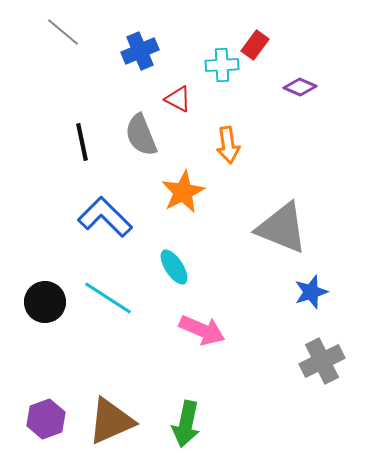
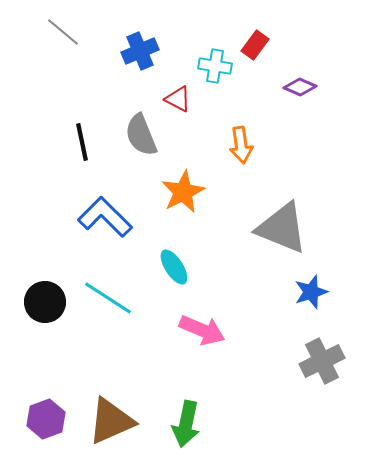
cyan cross: moved 7 px left, 1 px down; rotated 12 degrees clockwise
orange arrow: moved 13 px right
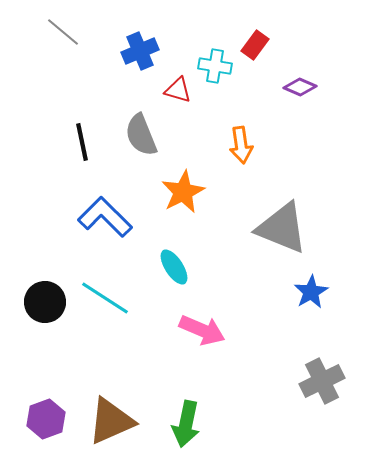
red triangle: moved 9 px up; rotated 12 degrees counterclockwise
blue star: rotated 12 degrees counterclockwise
cyan line: moved 3 px left
gray cross: moved 20 px down
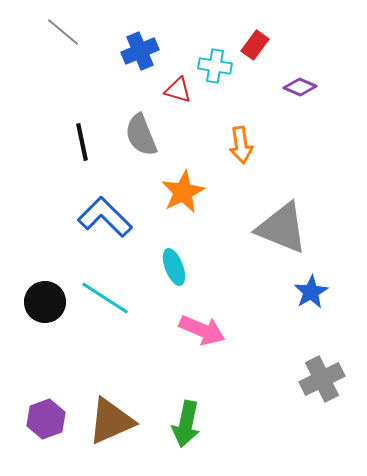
cyan ellipse: rotated 12 degrees clockwise
gray cross: moved 2 px up
